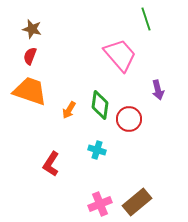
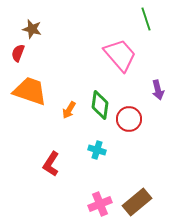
red semicircle: moved 12 px left, 3 px up
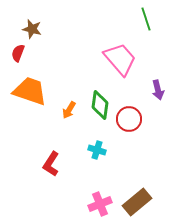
pink trapezoid: moved 4 px down
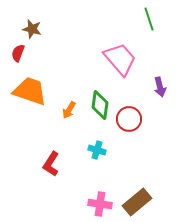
green line: moved 3 px right
purple arrow: moved 2 px right, 3 px up
pink cross: rotated 30 degrees clockwise
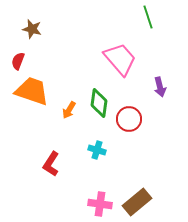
green line: moved 1 px left, 2 px up
red semicircle: moved 8 px down
orange trapezoid: moved 2 px right
green diamond: moved 1 px left, 2 px up
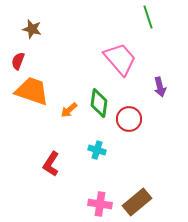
orange arrow: rotated 18 degrees clockwise
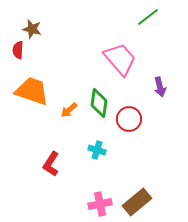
green line: rotated 70 degrees clockwise
red semicircle: moved 11 px up; rotated 18 degrees counterclockwise
pink cross: rotated 20 degrees counterclockwise
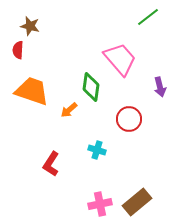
brown star: moved 2 px left, 3 px up
green diamond: moved 8 px left, 16 px up
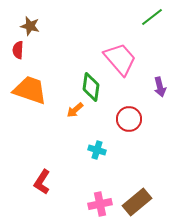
green line: moved 4 px right
orange trapezoid: moved 2 px left, 1 px up
orange arrow: moved 6 px right
red L-shape: moved 9 px left, 18 px down
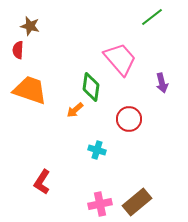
purple arrow: moved 2 px right, 4 px up
